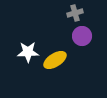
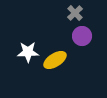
gray cross: rotated 28 degrees counterclockwise
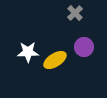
purple circle: moved 2 px right, 11 px down
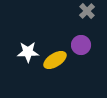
gray cross: moved 12 px right, 2 px up
purple circle: moved 3 px left, 2 px up
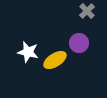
purple circle: moved 2 px left, 2 px up
white star: rotated 15 degrees clockwise
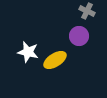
gray cross: rotated 21 degrees counterclockwise
purple circle: moved 7 px up
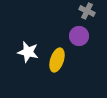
yellow ellipse: moved 2 px right; rotated 40 degrees counterclockwise
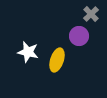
gray cross: moved 4 px right, 3 px down; rotated 21 degrees clockwise
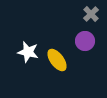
purple circle: moved 6 px right, 5 px down
yellow ellipse: rotated 55 degrees counterclockwise
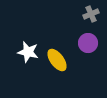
gray cross: rotated 21 degrees clockwise
purple circle: moved 3 px right, 2 px down
